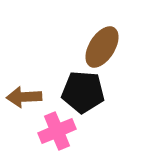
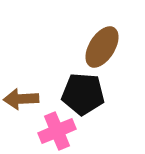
black pentagon: moved 2 px down
brown arrow: moved 3 px left, 2 px down
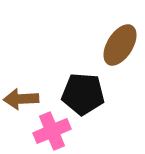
brown ellipse: moved 18 px right, 2 px up
pink cross: moved 5 px left
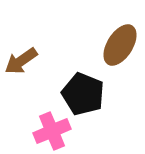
black pentagon: rotated 18 degrees clockwise
brown arrow: moved 38 px up; rotated 32 degrees counterclockwise
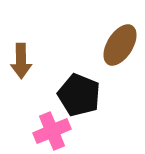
brown arrow: rotated 56 degrees counterclockwise
black pentagon: moved 4 px left, 1 px down
